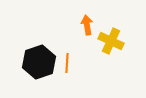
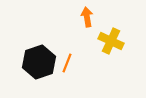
orange arrow: moved 8 px up
orange line: rotated 18 degrees clockwise
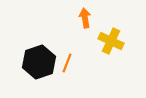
orange arrow: moved 2 px left, 1 px down
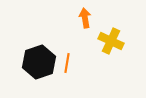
orange line: rotated 12 degrees counterclockwise
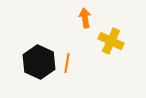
black hexagon: rotated 16 degrees counterclockwise
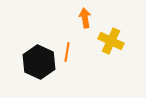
orange line: moved 11 px up
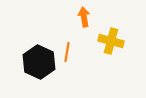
orange arrow: moved 1 px left, 1 px up
yellow cross: rotated 10 degrees counterclockwise
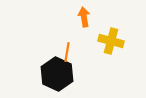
black hexagon: moved 18 px right, 12 px down
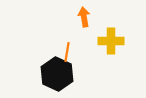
yellow cross: rotated 15 degrees counterclockwise
